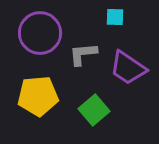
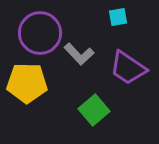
cyan square: moved 3 px right; rotated 12 degrees counterclockwise
gray L-shape: moved 4 px left; rotated 128 degrees counterclockwise
yellow pentagon: moved 11 px left, 13 px up; rotated 6 degrees clockwise
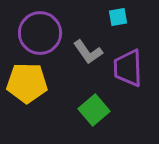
gray L-shape: moved 9 px right, 2 px up; rotated 8 degrees clockwise
purple trapezoid: rotated 54 degrees clockwise
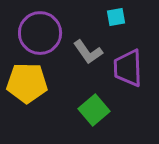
cyan square: moved 2 px left
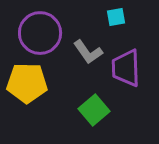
purple trapezoid: moved 2 px left
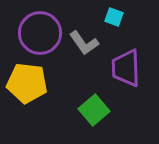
cyan square: moved 2 px left; rotated 30 degrees clockwise
gray L-shape: moved 4 px left, 9 px up
yellow pentagon: rotated 6 degrees clockwise
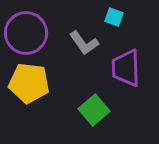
purple circle: moved 14 px left
yellow pentagon: moved 2 px right
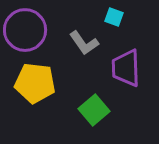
purple circle: moved 1 px left, 3 px up
yellow pentagon: moved 6 px right
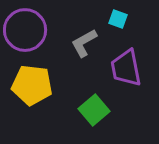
cyan square: moved 4 px right, 2 px down
gray L-shape: rotated 96 degrees clockwise
purple trapezoid: rotated 9 degrees counterclockwise
yellow pentagon: moved 3 px left, 2 px down
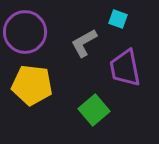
purple circle: moved 2 px down
purple trapezoid: moved 1 px left
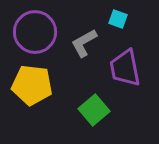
purple circle: moved 10 px right
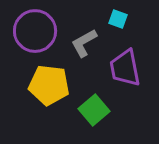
purple circle: moved 1 px up
yellow pentagon: moved 17 px right
